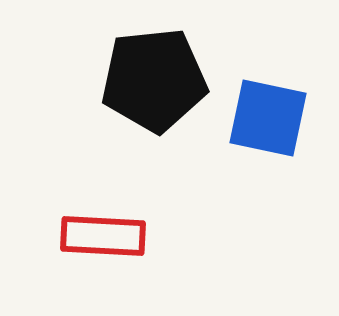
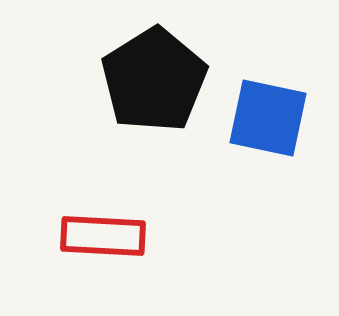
black pentagon: rotated 26 degrees counterclockwise
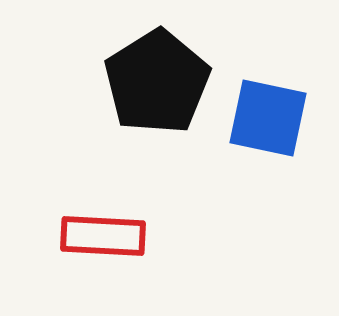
black pentagon: moved 3 px right, 2 px down
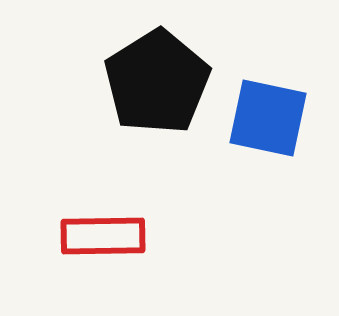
red rectangle: rotated 4 degrees counterclockwise
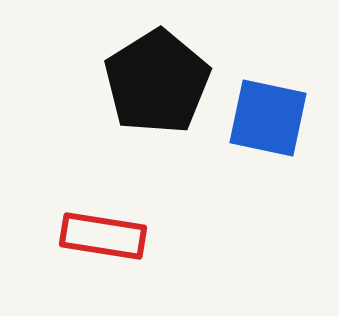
red rectangle: rotated 10 degrees clockwise
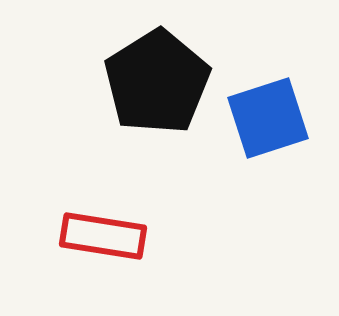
blue square: rotated 30 degrees counterclockwise
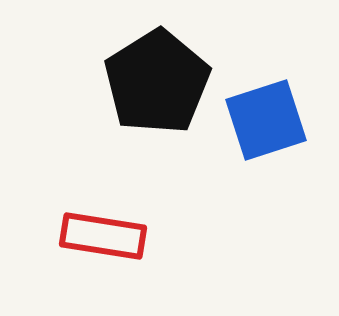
blue square: moved 2 px left, 2 px down
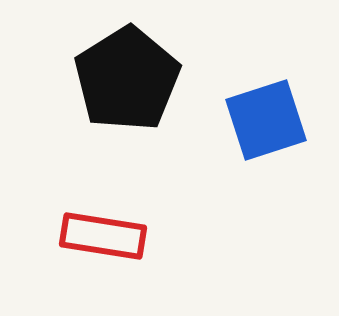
black pentagon: moved 30 px left, 3 px up
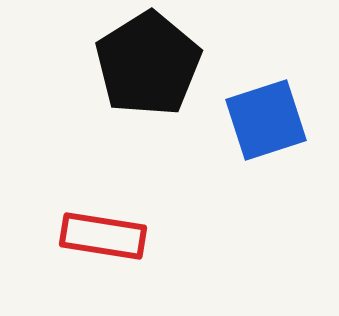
black pentagon: moved 21 px right, 15 px up
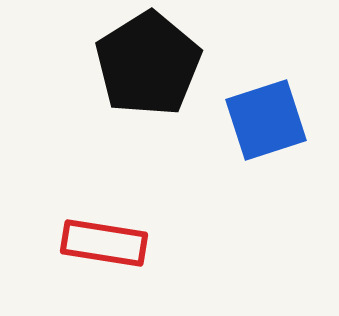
red rectangle: moved 1 px right, 7 px down
